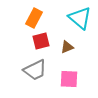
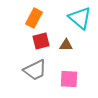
brown triangle: moved 1 px left, 2 px up; rotated 24 degrees clockwise
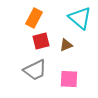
brown triangle: rotated 24 degrees counterclockwise
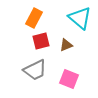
pink square: rotated 18 degrees clockwise
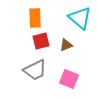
orange rectangle: moved 1 px right; rotated 30 degrees counterclockwise
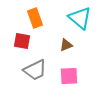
orange rectangle: rotated 18 degrees counterclockwise
red square: moved 19 px left; rotated 24 degrees clockwise
pink square: moved 3 px up; rotated 24 degrees counterclockwise
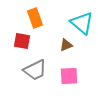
cyan triangle: moved 2 px right, 5 px down
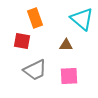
cyan triangle: moved 4 px up
brown triangle: rotated 24 degrees clockwise
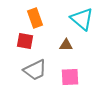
red square: moved 3 px right
pink square: moved 1 px right, 1 px down
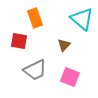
red square: moved 6 px left
brown triangle: moved 2 px left; rotated 48 degrees counterclockwise
pink square: rotated 24 degrees clockwise
